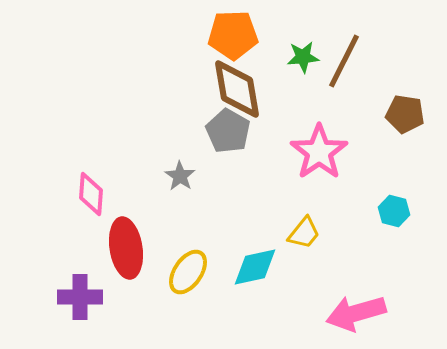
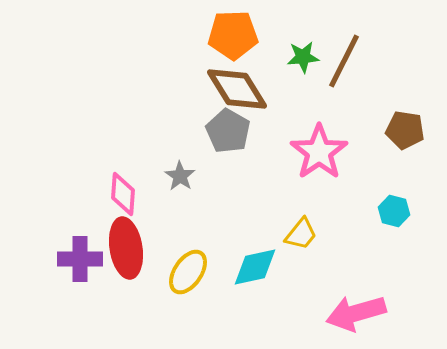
brown diamond: rotated 22 degrees counterclockwise
brown pentagon: moved 16 px down
pink diamond: moved 32 px right
yellow trapezoid: moved 3 px left, 1 px down
purple cross: moved 38 px up
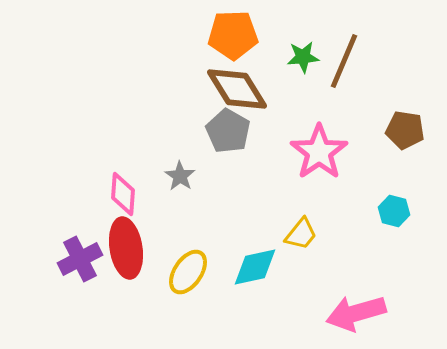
brown line: rotated 4 degrees counterclockwise
purple cross: rotated 27 degrees counterclockwise
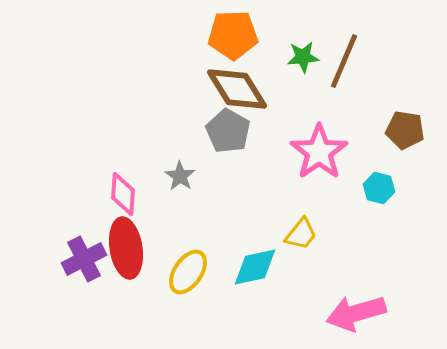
cyan hexagon: moved 15 px left, 23 px up
purple cross: moved 4 px right
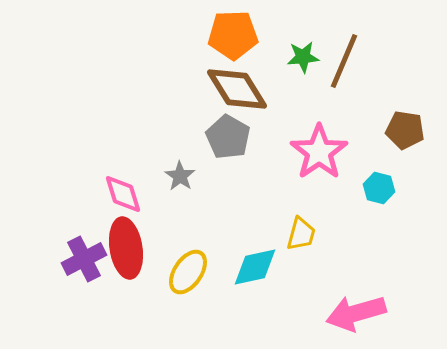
gray pentagon: moved 6 px down
pink diamond: rotated 21 degrees counterclockwise
yellow trapezoid: rotated 24 degrees counterclockwise
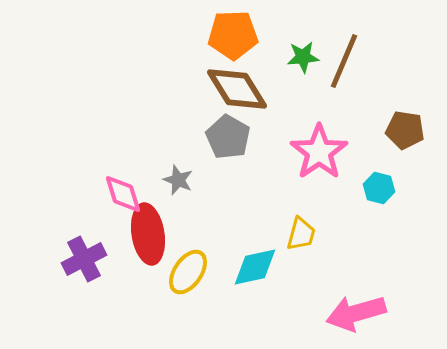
gray star: moved 2 px left, 4 px down; rotated 12 degrees counterclockwise
red ellipse: moved 22 px right, 14 px up
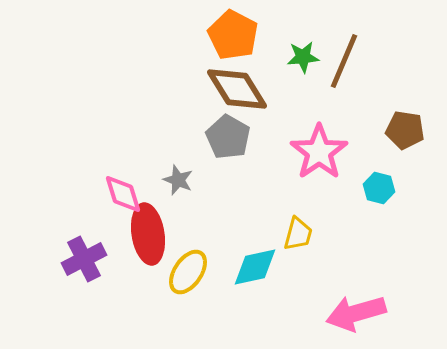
orange pentagon: rotated 30 degrees clockwise
yellow trapezoid: moved 3 px left
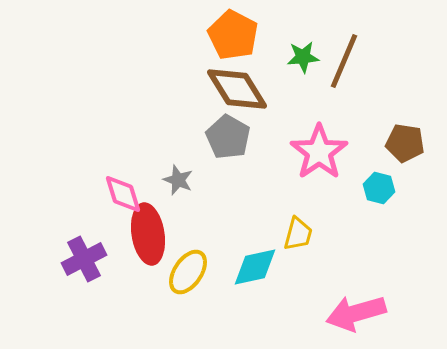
brown pentagon: moved 13 px down
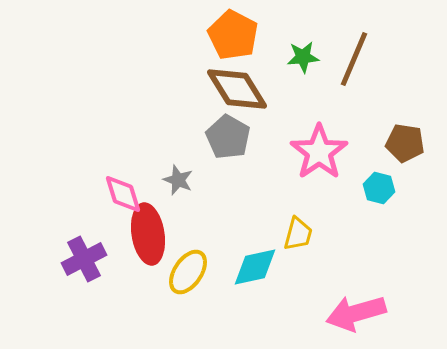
brown line: moved 10 px right, 2 px up
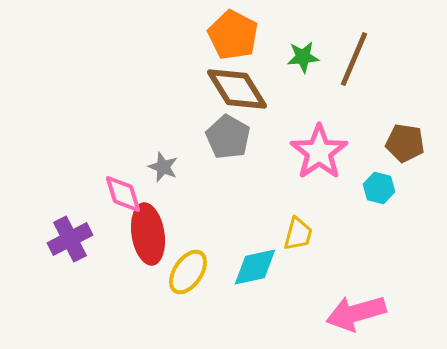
gray star: moved 15 px left, 13 px up
purple cross: moved 14 px left, 20 px up
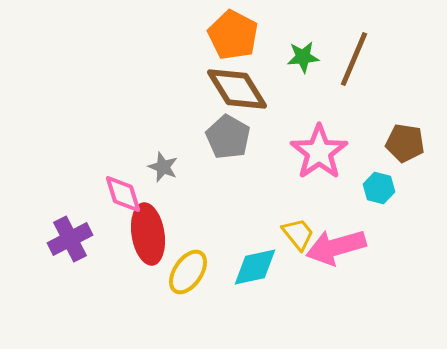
yellow trapezoid: rotated 54 degrees counterclockwise
pink arrow: moved 20 px left, 66 px up
